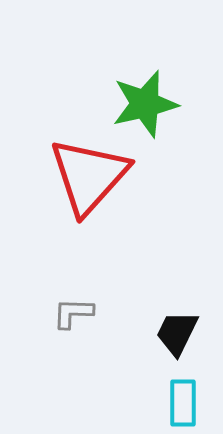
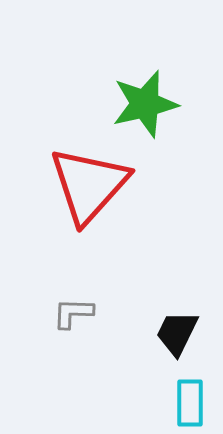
red triangle: moved 9 px down
cyan rectangle: moved 7 px right
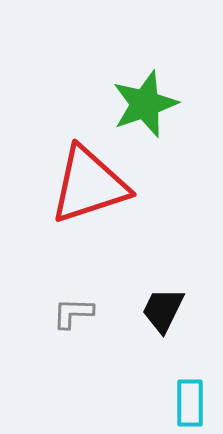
green star: rotated 6 degrees counterclockwise
red triangle: rotated 30 degrees clockwise
black trapezoid: moved 14 px left, 23 px up
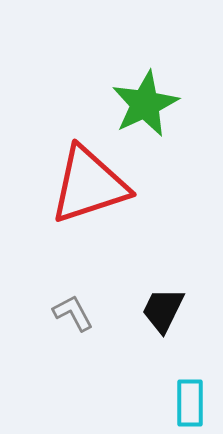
green star: rotated 6 degrees counterclockwise
gray L-shape: rotated 60 degrees clockwise
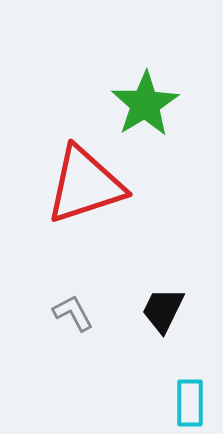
green star: rotated 6 degrees counterclockwise
red triangle: moved 4 px left
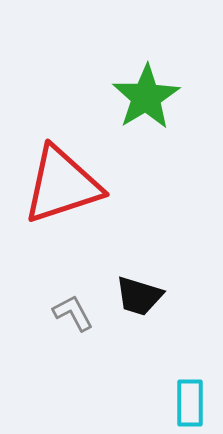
green star: moved 1 px right, 7 px up
red triangle: moved 23 px left
black trapezoid: moved 24 px left, 14 px up; rotated 99 degrees counterclockwise
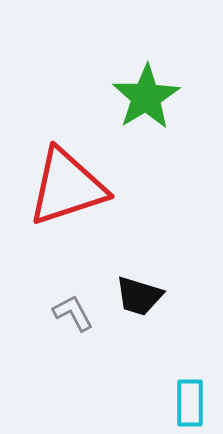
red triangle: moved 5 px right, 2 px down
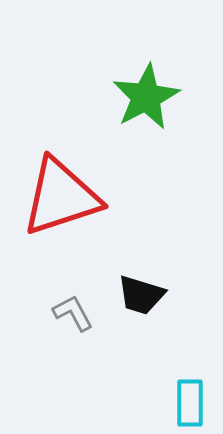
green star: rotated 4 degrees clockwise
red triangle: moved 6 px left, 10 px down
black trapezoid: moved 2 px right, 1 px up
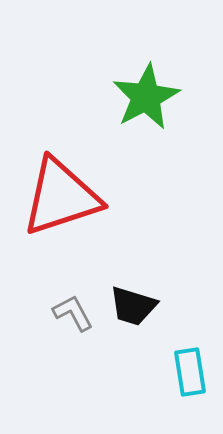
black trapezoid: moved 8 px left, 11 px down
cyan rectangle: moved 31 px up; rotated 9 degrees counterclockwise
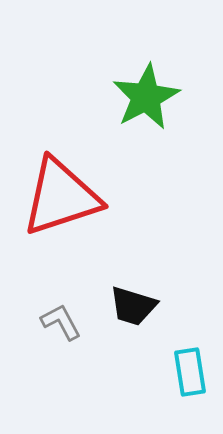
gray L-shape: moved 12 px left, 9 px down
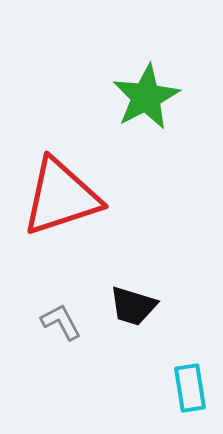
cyan rectangle: moved 16 px down
